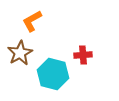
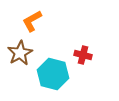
red cross: rotated 18 degrees clockwise
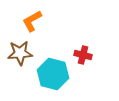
brown star: rotated 25 degrees clockwise
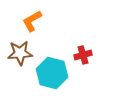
red cross: rotated 30 degrees counterclockwise
cyan hexagon: moved 1 px left, 1 px up
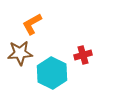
orange L-shape: moved 3 px down
cyan hexagon: rotated 12 degrees clockwise
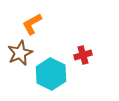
brown star: rotated 20 degrees counterclockwise
cyan hexagon: moved 1 px left, 1 px down
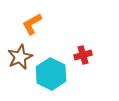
brown star: moved 4 px down
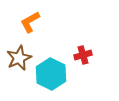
orange L-shape: moved 2 px left, 2 px up
brown star: moved 1 px left, 1 px down
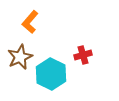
orange L-shape: rotated 20 degrees counterclockwise
brown star: moved 1 px right, 1 px up
